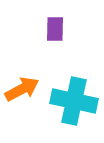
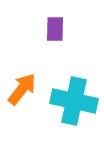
orange arrow: rotated 24 degrees counterclockwise
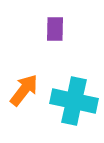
orange arrow: moved 2 px right, 1 px down
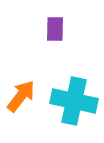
orange arrow: moved 3 px left, 6 px down
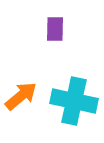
orange arrow: rotated 12 degrees clockwise
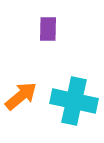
purple rectangle: moved 7 px left
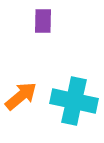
purple rectangle: moved 5 px left, 8 px up
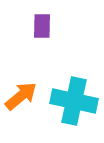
purple rectangle: moved 1 px left, 5 px down
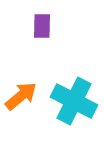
cyan cross: rotated 15 degrees clockwise
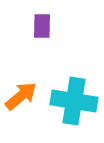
cyan cross: rotated 18 degrees counterclockwise
